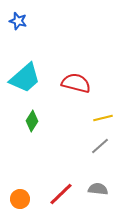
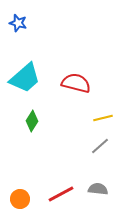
blue star: moved 2 px down
red line: rotated 16 degrees clockwise
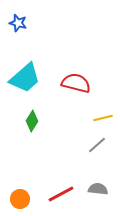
gray line: moved 3 px left, 1 px up
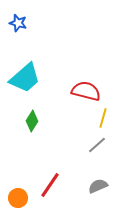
red semicircle: moved 10 px right, 8 px down
yellow line: rotated 60 degrees counterclockwise
gray semicircle: moved 3 px up; rotated 30 degrees counterclockwise
red line: moved 11 px left, 9 px up; rotated 28 degrees counterclockwise
orange circle: moved 2 px left, 1 px up
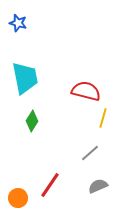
cyan trapezoid: rotated 60 degrees counterclockwise
gray line: moved 7 px left, 8 px down
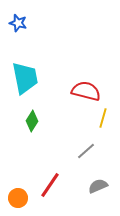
gray line: moved 4 px left, 2 px up
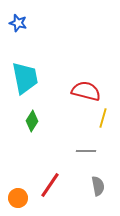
gray line: rotated 42 degrees clockwise
gray semicircle: rotated 102 degrees clockwise
